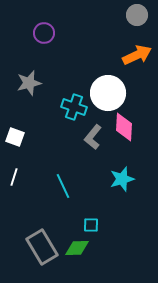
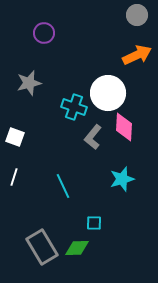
cyan square: moved 3 px right, 2 px up
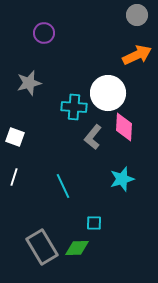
cyan cross: rotated 15 degrees counterclockwise
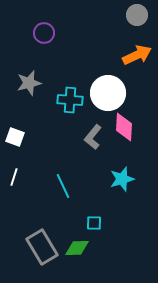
cyan cross: moved 4 px left, 7 px up
